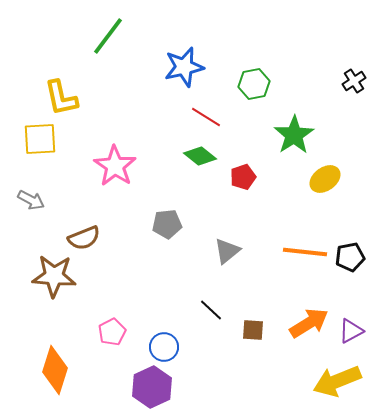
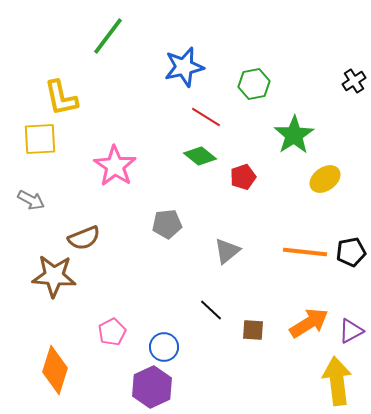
black pentagon: moved 1 px right, 5 px up
yellow arrow: rotated 105 degrees clockwise
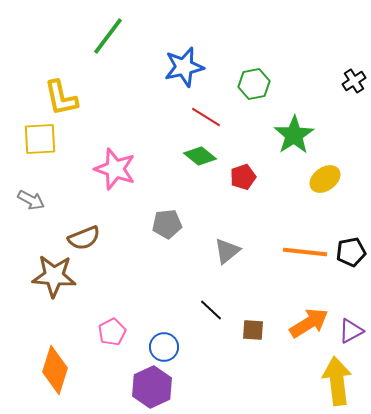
pink star: moved 3 px down; rotated 15 degrees counterclockwise
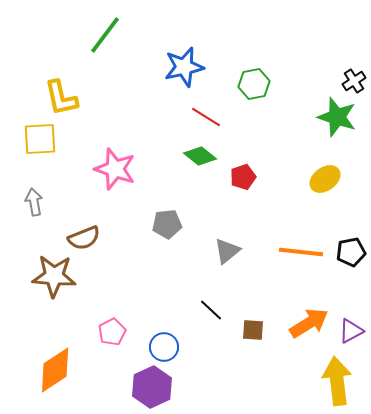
green line: moved 3 px left, 1 px up
green star: moved 43 px right, 18 px up; rotated 21 degrees counterclockwise
gray arrow: moved 3 px right, 2 px down; rotated 128 degrees counterclockwise
orange line: moved 4 px left
orange diamond: rotated 39 degrees clockwise
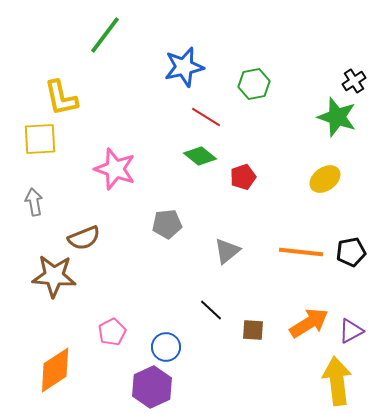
blue circle: moved 2 px right
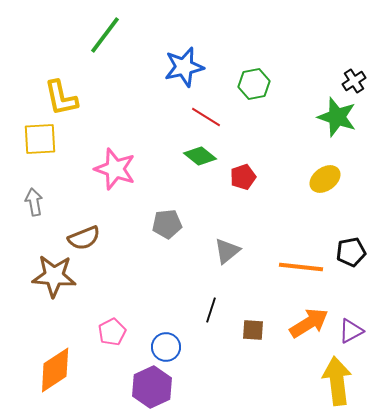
orange line: moved 15 px down
black line: rotated 65 degrees clockwise
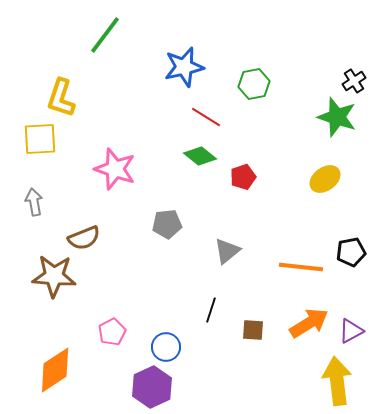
yellow L-shape: rotated 30 degrees clockwise
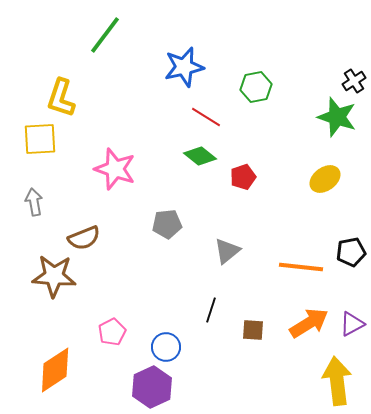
green hexagon: moved 2 px right, 3 px down
purple triangle: moved 1 px right, 7 px up
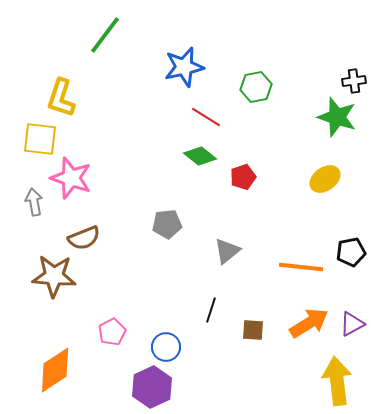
black cross: rotated 25 degrees clockwise
yellow square: rotated 9 degrees clockwise
pink star: moved 44 px left, 9 px down
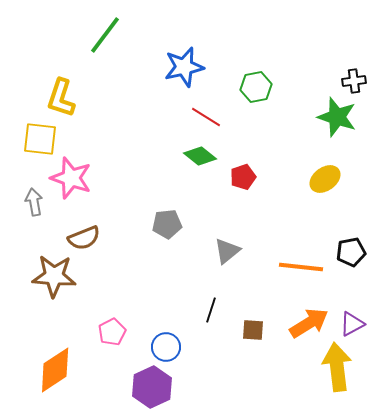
yellow arrow: moved 14 px up
